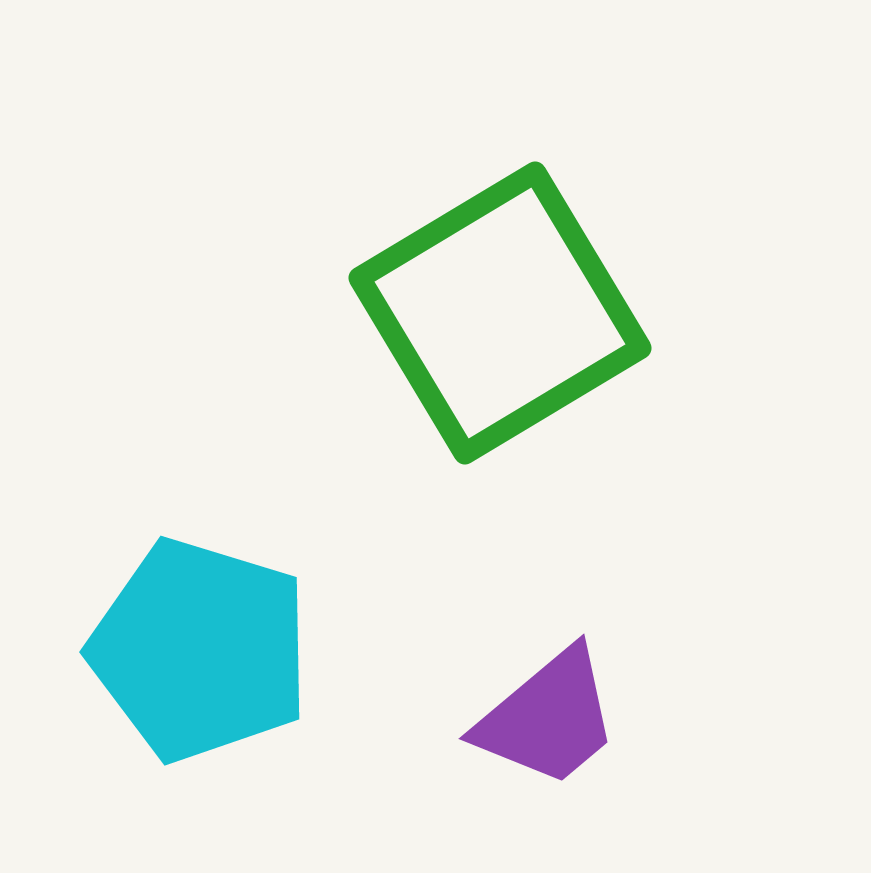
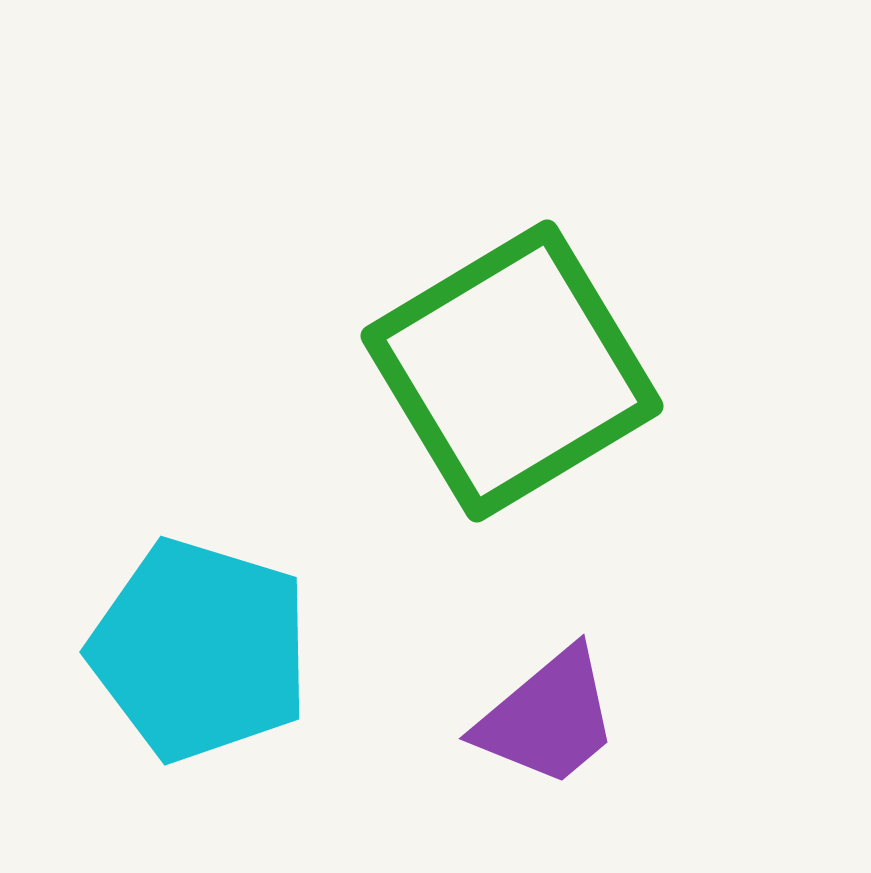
green square: moved 12 px right, 58 px down
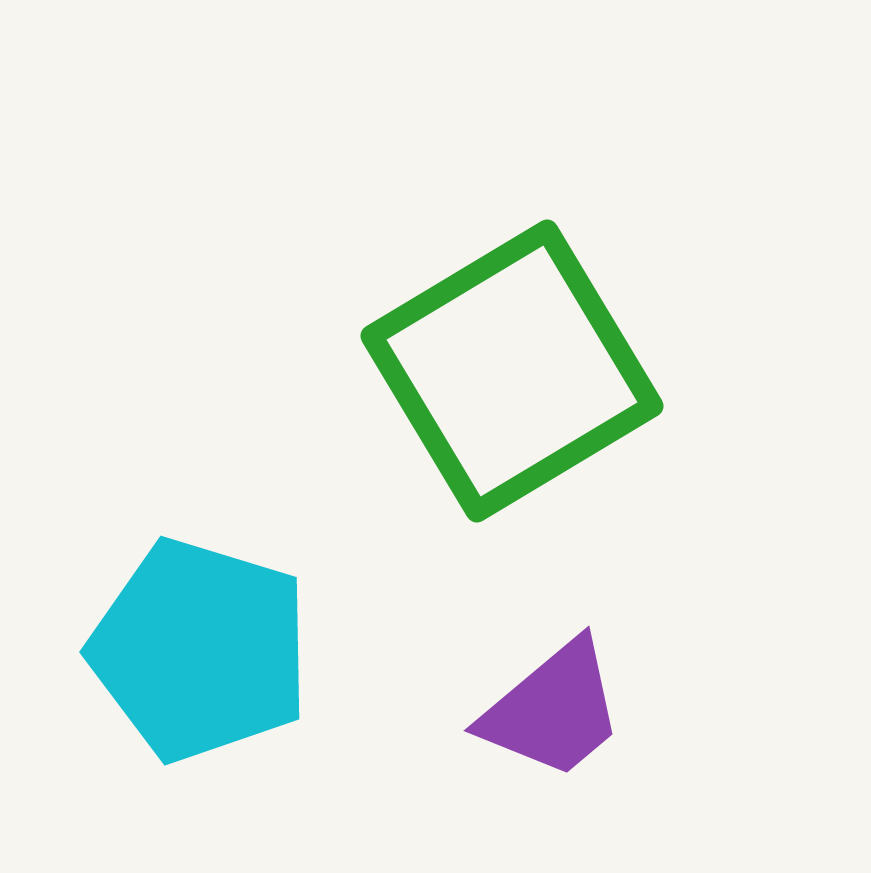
purple trapezoid: moved 5 px right, 8 px up
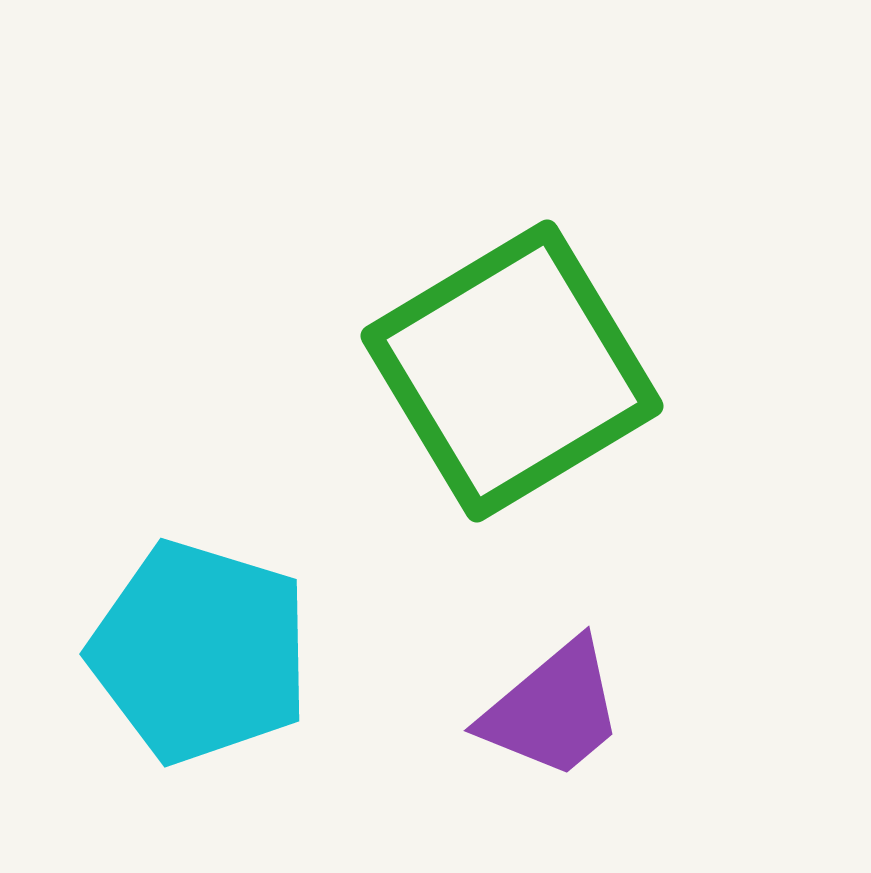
cyan pentagon: moved 2 px down
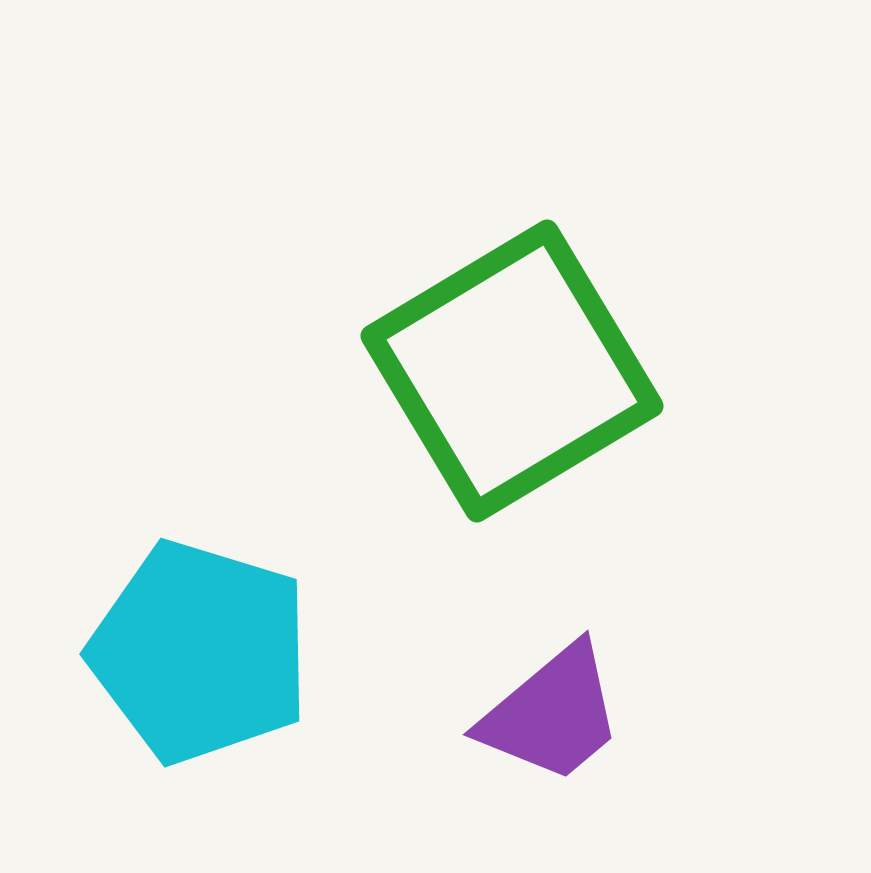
purple trapezoid: moved 1 px left, 4 px down
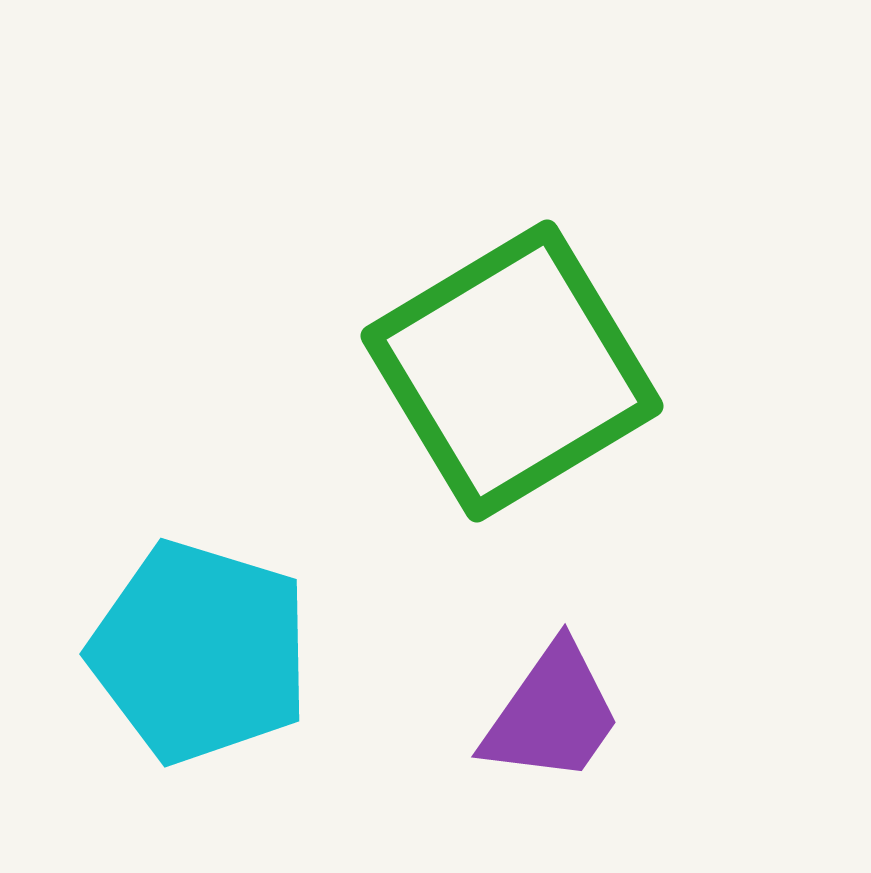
purple trapezoid: rotated 15 degrees counterclockwise
